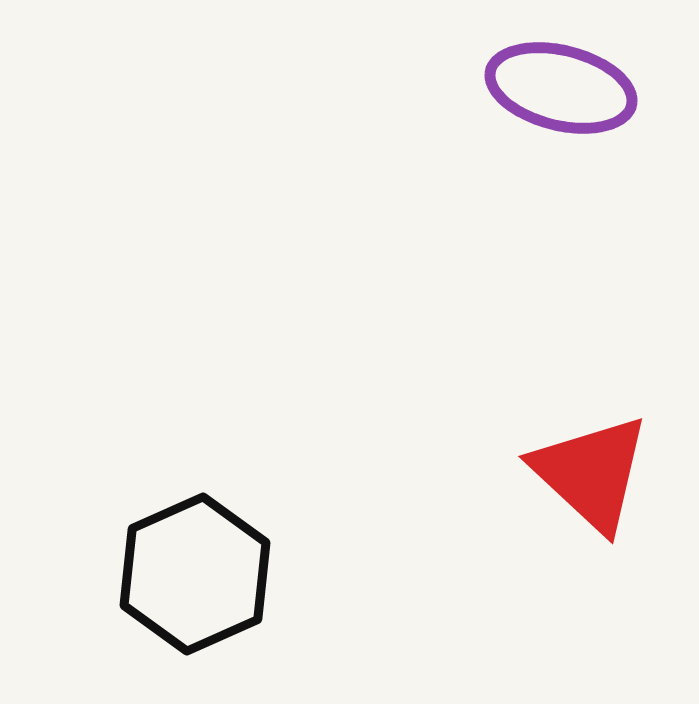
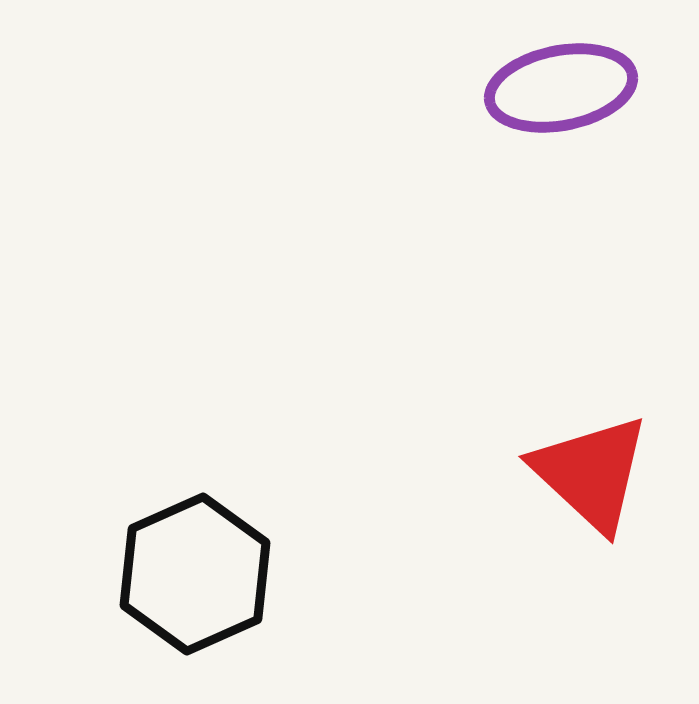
purple ellipse: rotated 25 degrees counterclockwise
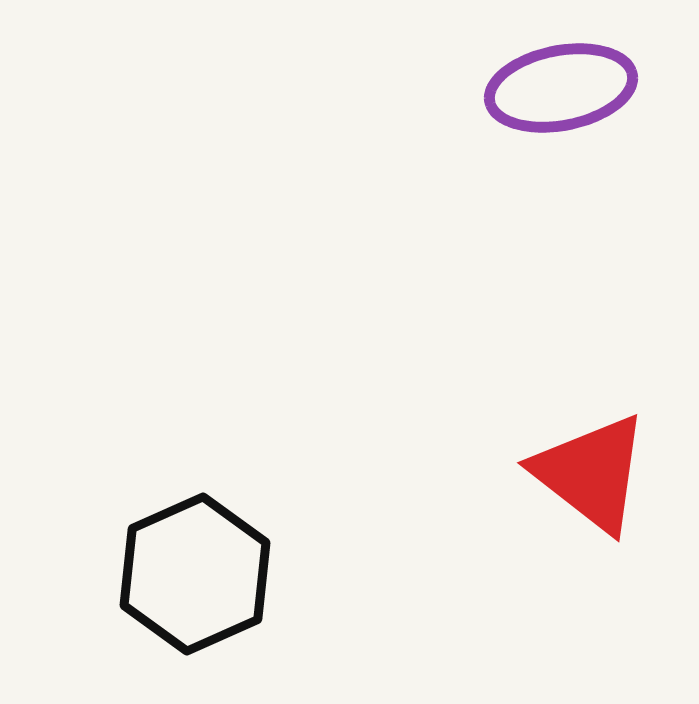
red triangle: rotated 5 degrees counterclockwise
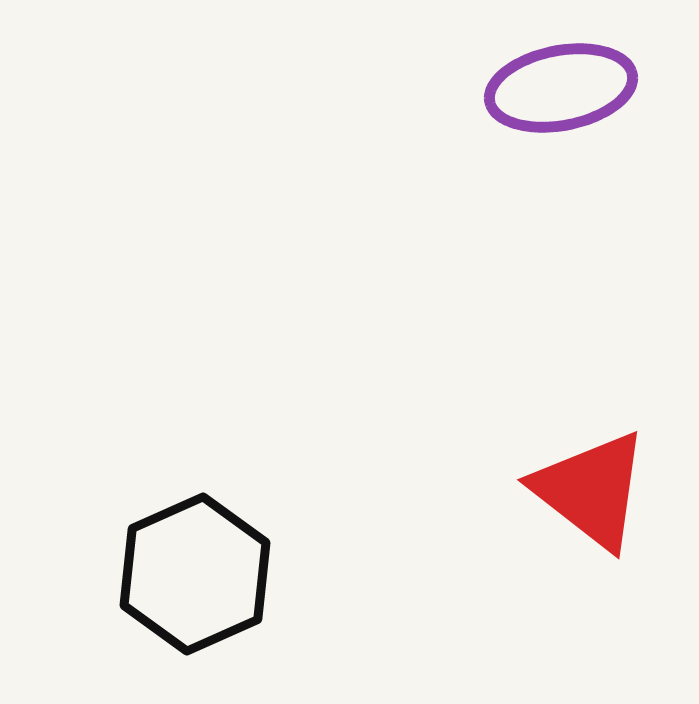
red triangle: moved 17 px down
